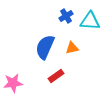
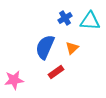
blue cross: moved 1 px left, 2 px down
orange triangle: rotated 32 degrees counterclockwise
red rectangle: moved 4 px up
pink star: moved 1 px right, 3 px up
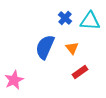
blue cross: rotated 16 degrees counterclockwise
orange triangle: rotated 24 degrees counterclockwise
red rectangle: moved 24 px right
pink star: rotated 18 degrees counterclockwise
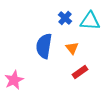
blue semicircle: moved 1 px left, 1 px up; rotated 15 degrees counterclockwise
